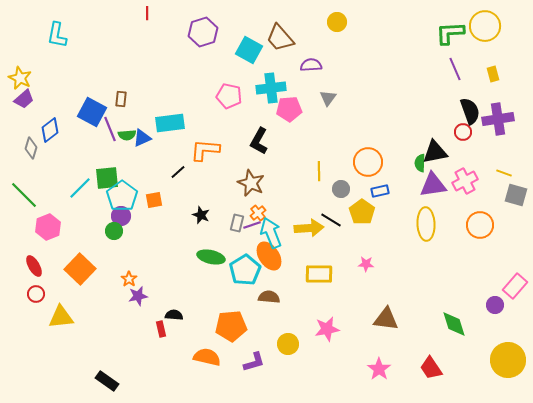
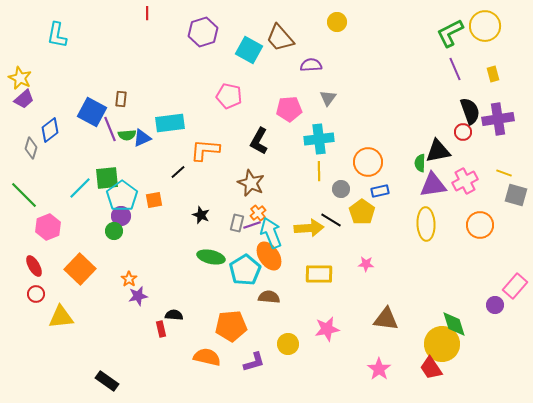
green L-shape at (450, 33): rotated 24 degrees counterclockwise
cyan cross at (271, 88): moved 48 px right, 51 px down
black triangle at (435, 152): moved 3 px right, 1 px up
yellow circle at (508, 360): moved 66 px left, 16 px up
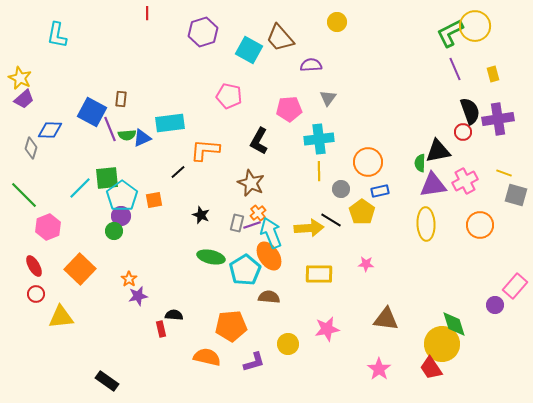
yellow circle at (485, 26): moved 10 px left
blue diamond at (50, 130): rotated 40 degrees clockwise
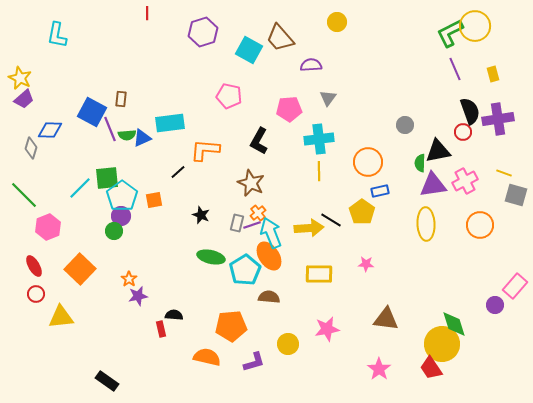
gray circle at (341, 189): moved 64 px right, 64 px up
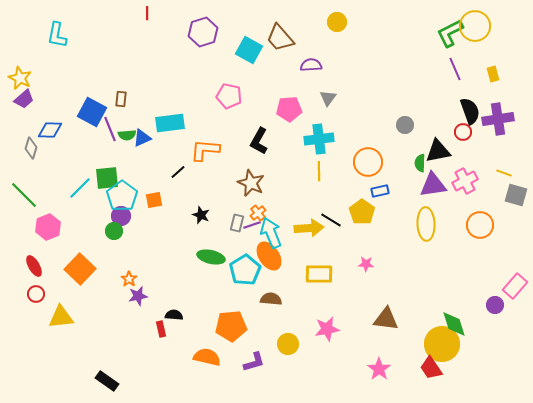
brown semicircle at (269, 297): moved 2 px right, 2 px down
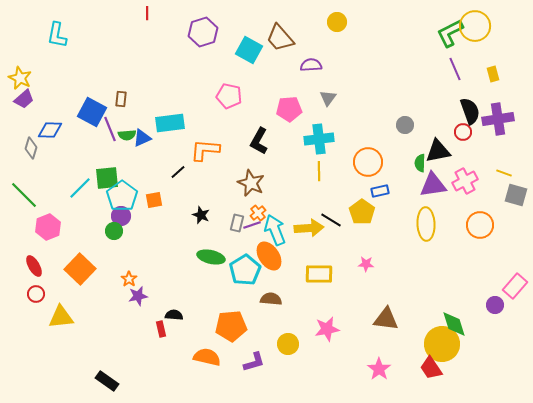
cyan arrow at (271, 233): moved 4 px right, 3 px up
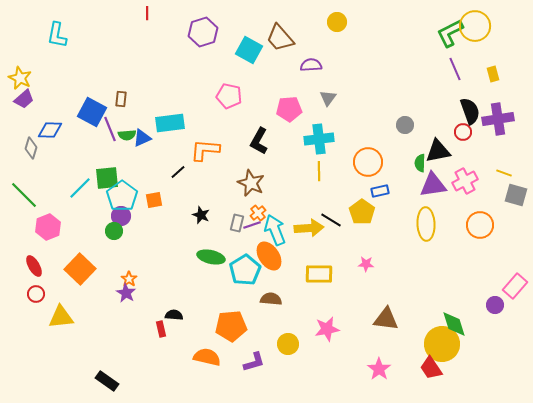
purple star at (138, 296): moved 12 px left, 3 px up; rotated 30 degrees counterclockwise
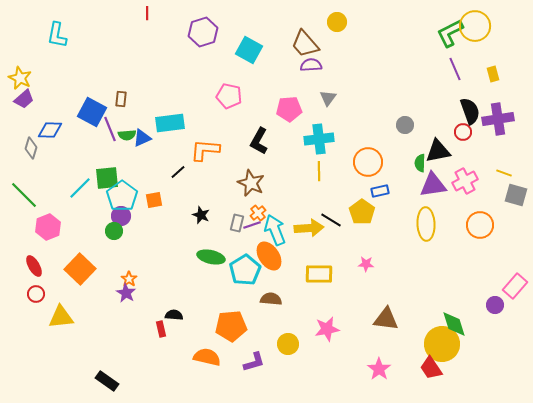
brown trapezoid at (280, 38): moved 25 px right, 6 px down
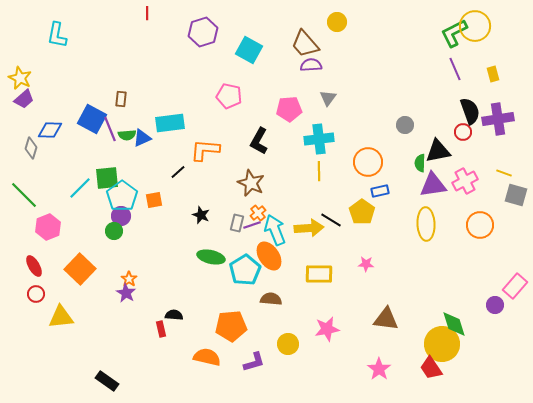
green L-shape at (450, 33): moved 4 px right
blue square at (92, 112): moved 7 px down
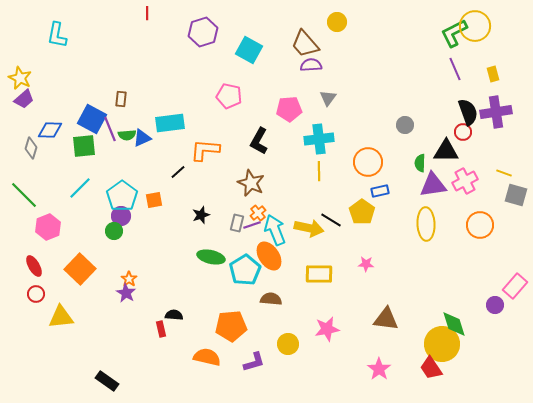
black semicircle at (470, 111): moved 2 px left, 1 px down
purple cross at (498, 119): moved 2 px left, 7 px up
black triangle at (438, 151): moved 8 px right; rotated 12 degrees clockwise
green square at (107, 178): moved 23 px left, 32 px up
black star at (201, 215): rotated 30 degrees clockwise
yellow arrow at (309, 228): rotated 16 degrees clockwise
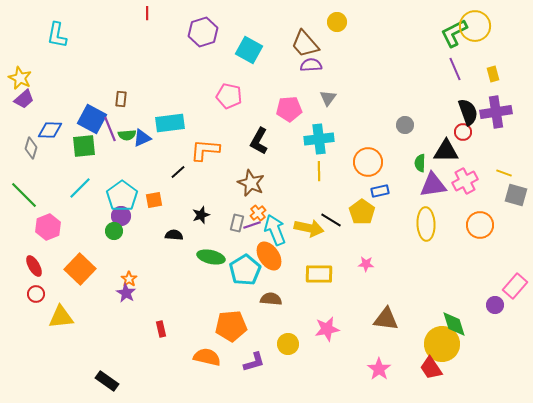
black semicircle at (174, 315): moved 80 px up
